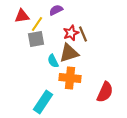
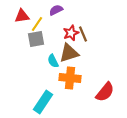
red semicircle: rotated 15 degrees clockwise
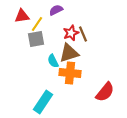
orange cross: moved 5 px up
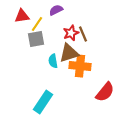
cyan semicircle: rotated 16 degrees clockwise
orange cross: moved 10 px right, 7 px up
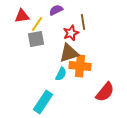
brown line: moved 12 px up; rotated 14 degrees clockwise
cyan semicircle: moved 8 px right, 13 px down; rotated 144 degrees counterclockwise
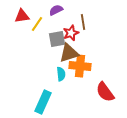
gray square: moved 21 px right
cyan semicircle: rotated 32 degrees counterclockwise
red semicircle: rotated 105 degrees clockwise
cyan rectangle: rotated 10 degrees counterclockwise
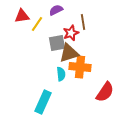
gray square: moved 4 px down
orange cross: moved 1 px down
red semicircle: rotated 110 degrees counterclockwise
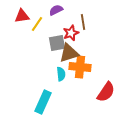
red semicircle: moved 1 px right
